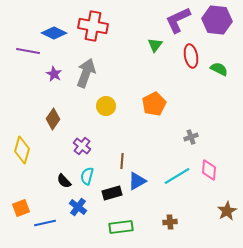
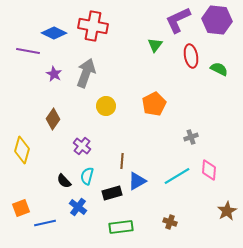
brown cross: rotated 24 degrees clockwise
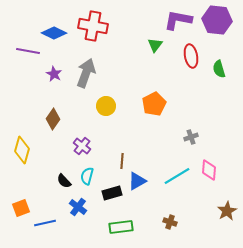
purple L-shape: rotated 36 degrees clockwise
green semicircle: rotated 132 degrees counterclockwise
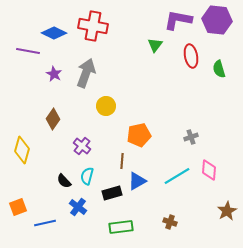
orange pentagon: moved 15 px left, 31 px down; rotated 15 degrees clockwise
orange square: moved 3 px left, 1 px up
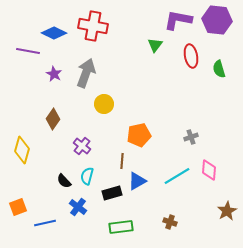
yellow circle: moved 2 px left, 2 px up
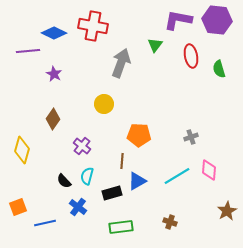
purple line: rotated 15 degrees counterclockwise
gray arrow: moved 35 px right, 10 px up
orange pentagon: rotated 15 degrees clockwise
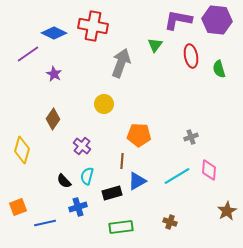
purple line: moved 3 px down; rotated 30 degrees counterclockwise
blue cross: rotated 36 degrees clockwise
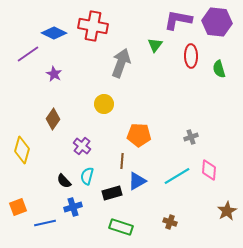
purple hexagon: moved 2 px down
red ellipse: rotated 10 degrees clockwise
blue cross: moved 5 px left
green rectangle: rotated 25 degrees clockwise
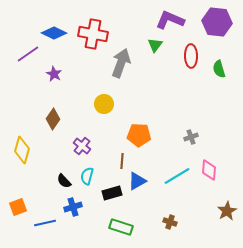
purple L-shape: moved 8 px left; rotated 12 degrees clockwise
red cross: moved 8 px down
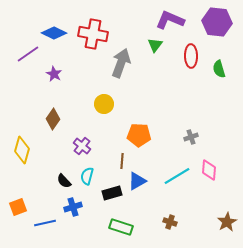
brown star: moved 11 px down
